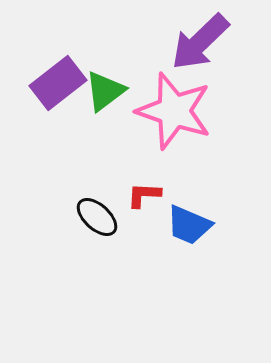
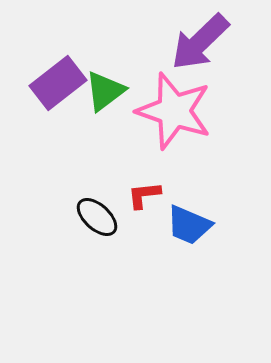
red L-shape: rotated 9 degrees counterclockwise
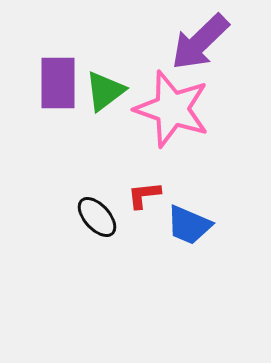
purple rectangle: rotated 52 degrees counterclockwise
pink star: moved 2 px left, 2 px up
black ellipse: rotated 6 degrees clockwise
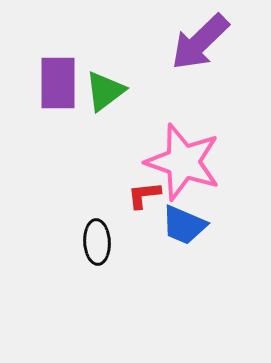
pink star: moved 11 px right, 53 px down
black ellipse: moved 25 px down; rotated 39 degrees clockwise
blue trapezoid: moved 5 px left
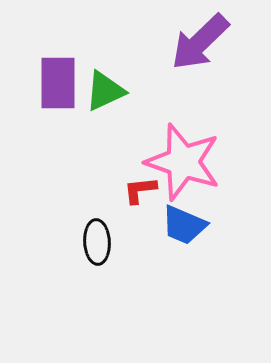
green triangle: rotated 12 degrees clockwise
red L-shape: moved 4 px left, 5 px up
